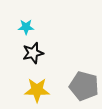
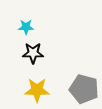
black star: rotated 15 degrees clockwise
gray pentagon: moved 3 px down
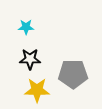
black star: moved 3 px left, 6 px down
gray pentagon: moved 11 px left, 15 px up; rotated 16 degrees counterclockwise
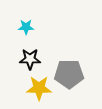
gray pentagon: moved 4 px left
yellow star: moved 2 px right, 2 px up
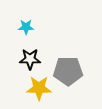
gray pentagon: moved 1 px left, 3 px up
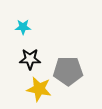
cyan star: moved 3 px left
yellow star: moved 1 px down; rotated 10 degrees clockwise
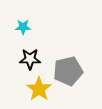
gray pentagon: rotated 12 degrees counterclockwise
yellow star: rotated 25 degrees clockwise
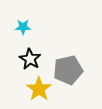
black star: rotated 30 degrees clockwise
gray pentagon: moved 1 px up
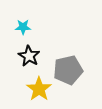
black star: moved 1 px left, 3 px up
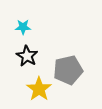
black star: moved 2 px left
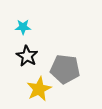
gray pentagon: moved 3 px left, 1 px up; rotated 20 degrees clockwise
yellow star: rotated 10 degrees clockwise
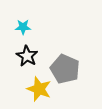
gray pentagon: rotated 16 degrees clockwise
yellow star: rotated 25 degrees counterclockwise
